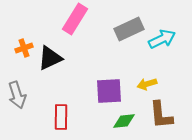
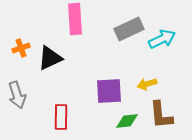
pink rectangle: rotated 36 degrees counterclockwise
orange cross: moved 3 px left
green diamond: moved 3 px right
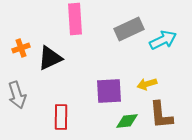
cyan arrow: moved 1 px right, 1 px down
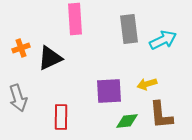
gray rectangle: rotated 72 degrees counterclockwise
gray arrow: moved 1 px right, 3 px down
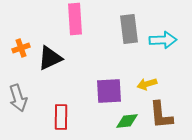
cyan arrow: rotated 24 degrees clockwise
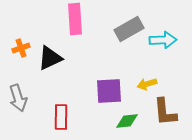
gray rectangle: rotated 68 degrees clockwise
brown L-shape: moved 4 px right, 3 px up
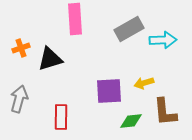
black triangle: moved 1 px down; rotated 8 degrees clockwise
yellow arrow: moved 3 px left, 1 px up
gray arrow: moved 1 px right, 1 px down; rotated 148 degrees counterclockwise
green diamond: moved 4 px right
